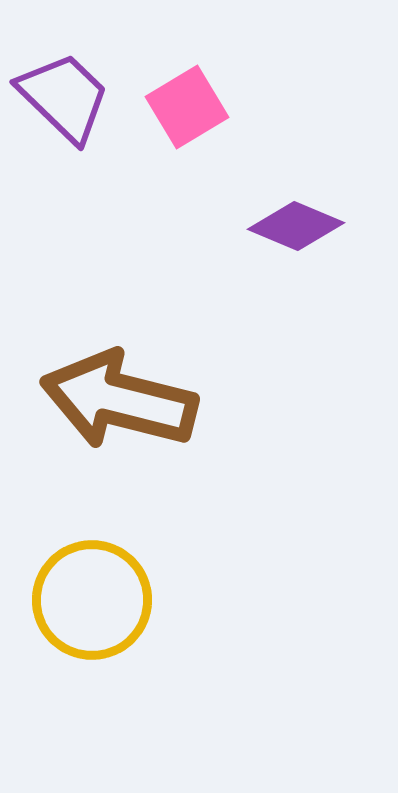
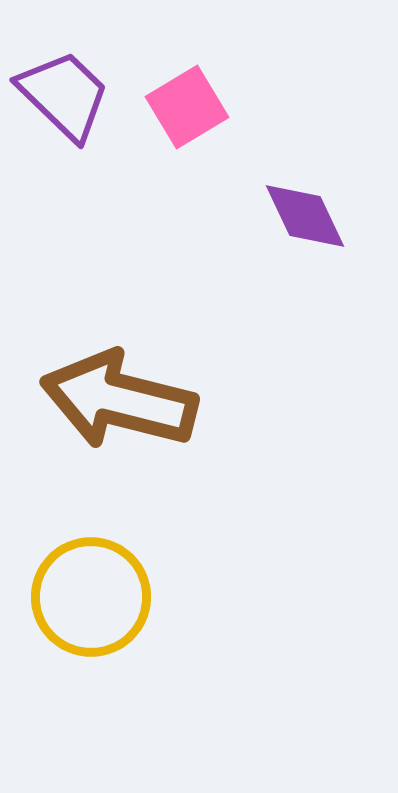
purple trapezoid: moved 2 px up
purple diamond: moved 9 px right, 10 px up; rotated 42 degrees clockwise
yellow circle: moved 1 px left, 3 px up
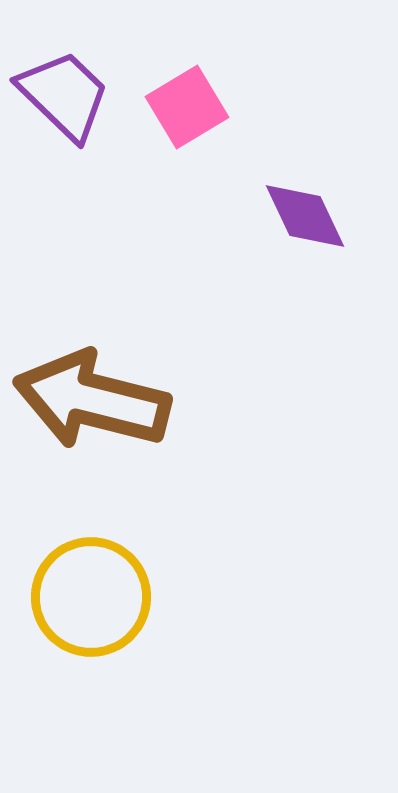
brown arrow: moved 27 px left
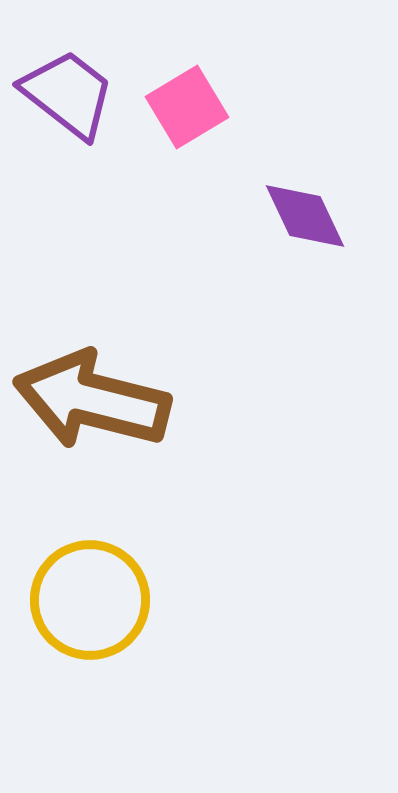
purple trapezoid: moved 4 px right, 1 px up; rotated 6 degrees counterclockwise
yellow circle: moved 1 px left, 3 px down
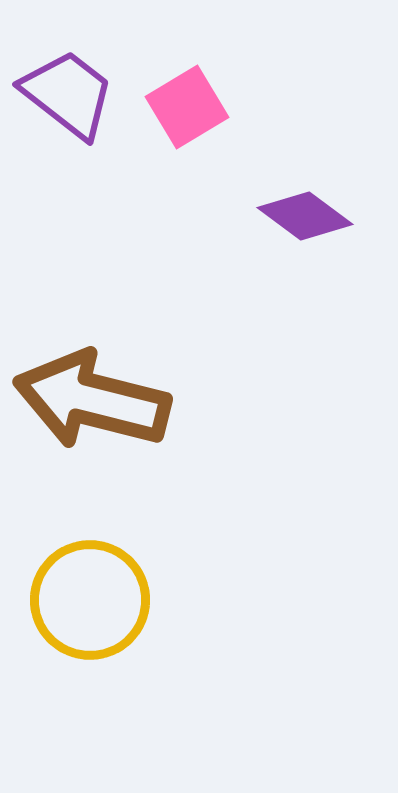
purple diamond: rotated 28 degrees counterclockwise
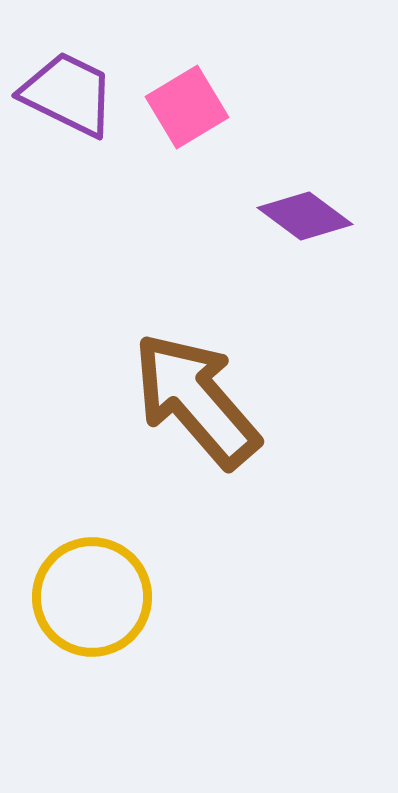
purple trapezoid: rotated 12 degrees counterclockwise
brown arrow: moved 104 px right; rotated 35 degrees clockwise
yellow circle: moved 2 px right, 3 px up
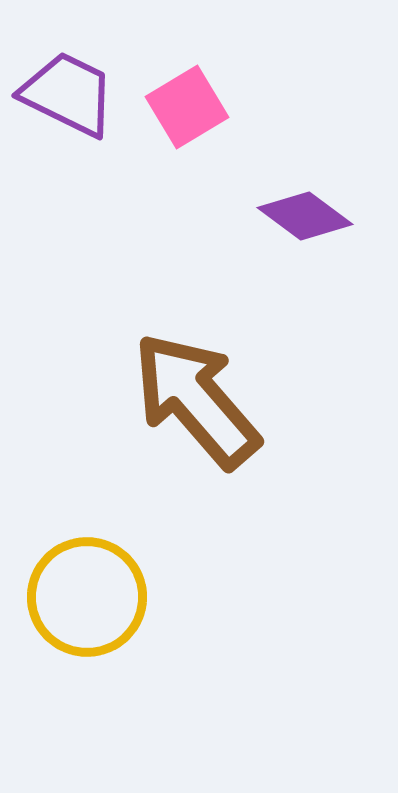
yellow circle: moved 5 px left
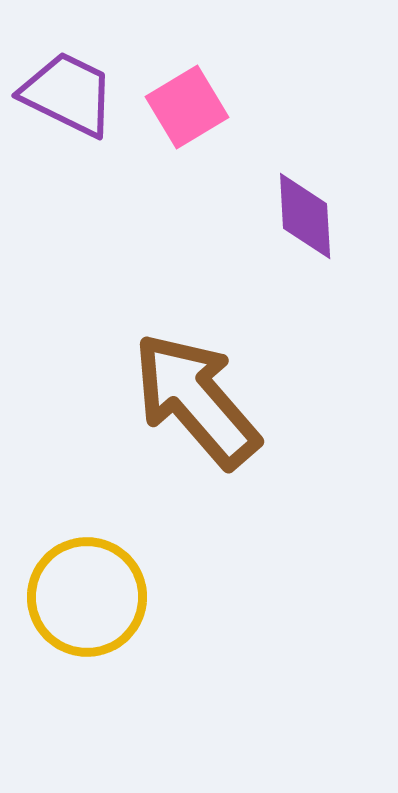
purple diamond: rotated 50 degrees clockwise
